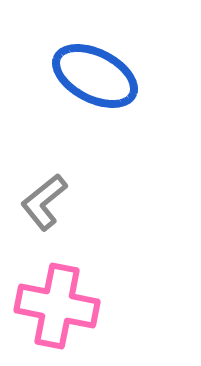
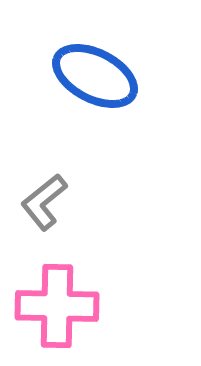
pink cross: rotated 10 degrees counterclockwise
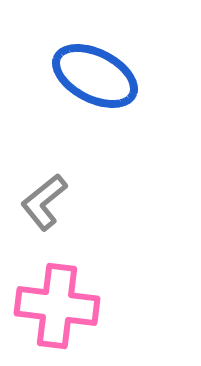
pink cross: rotated 6 degrees clockwise
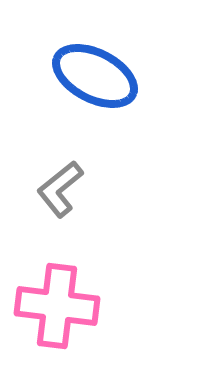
gray L-shape: moved 16 px right, 13 px up
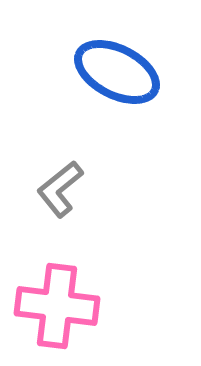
blue ellipse: moved 22 px right, 4 px up
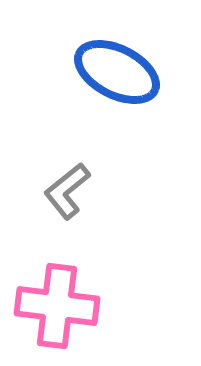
gray L-shape: moved 7 px right, 2 px down
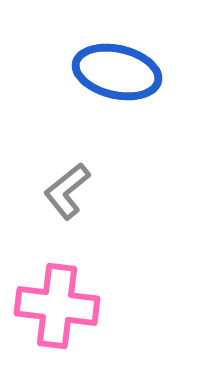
blue ellipse: rotated 14 degrees counterclockwise
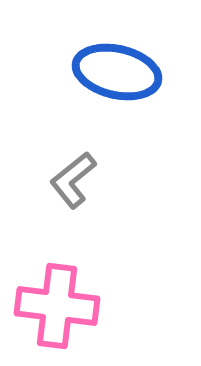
gray L-shape: moved 6 px right, 11 px up
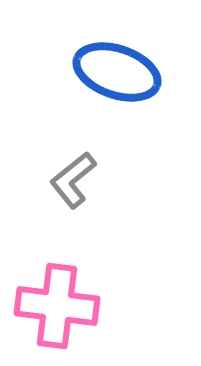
blue ellipse: rotated 6 degrees clockwise
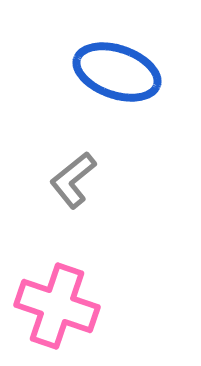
pink cross: rotated 12 degrees clockwise
